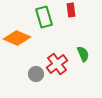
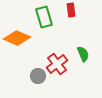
gray circle: moved 2 px right, 2 px down
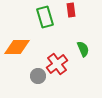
green rectangle: moved 1 px right
orange diamond: moved 9 px down; rotated 24 degrees counterclockwise
green semicircle: moved 5 px up
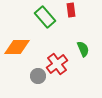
green rectangle: rotated 25 degrees counterclockwise
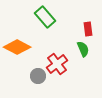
red rectangle: moved 17 px right, 19 px down
orange diamond: rotated 28 degrees clockwise
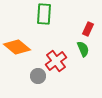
green rectangle: moved 1 px left, 3 px up; rotated 45 degrees clockwise
red rectangle: rotated 32 degrees clockwise
orange diamond: rotated 12 degrees clockwise
red cross: moved 1 px left, 3 px up
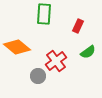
red rectangle: moved 10 px left, 3 px up
green semicircle: moved 5 px right, 3 px down; rotated 77 degrees clockwise
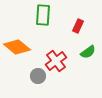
green rectangle: moved 1 px left, 1 px down
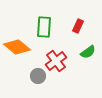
green rectangle: moved 1 px right, 12 px down
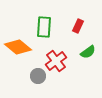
orange diamond: moved 1 px right
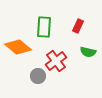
green semicircle: rotated 49 degrees clockwise
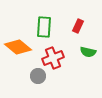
red cross: moved 3 px left, 3 px up; rotated 15 degrees clockwise
